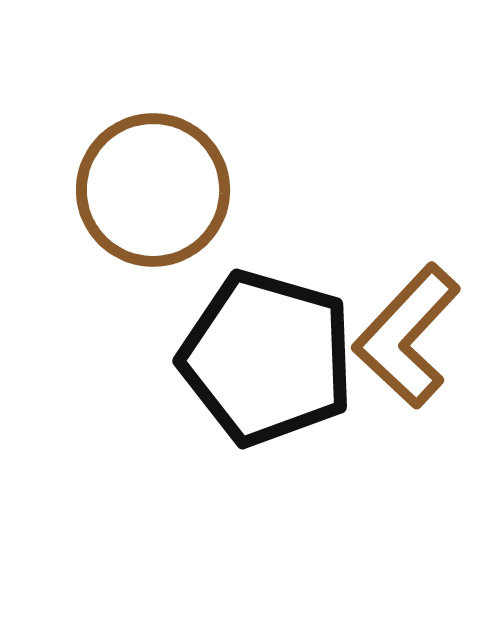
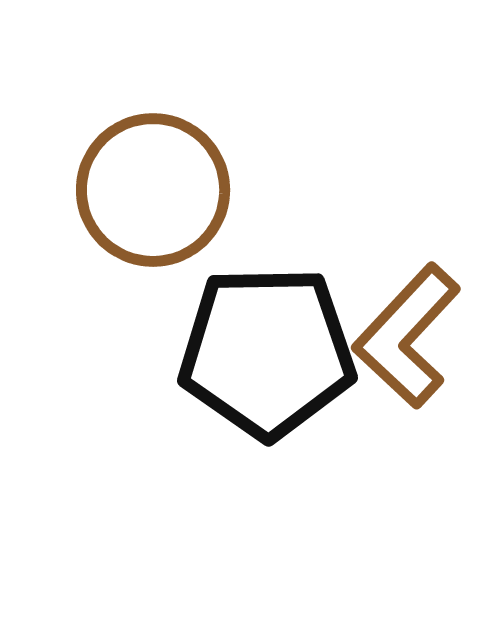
black pentagon: moved 6 px up; rotated 17 degrees counterclockwise
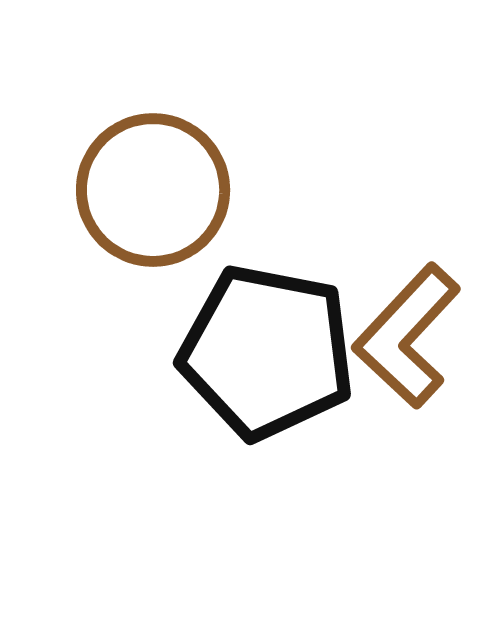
black pentagon: rotated 12 degrees clockwise
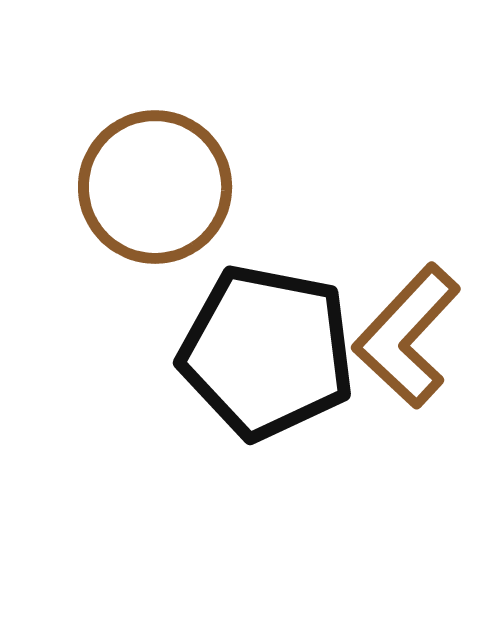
brown circle: moved 2 px right, 3 px up
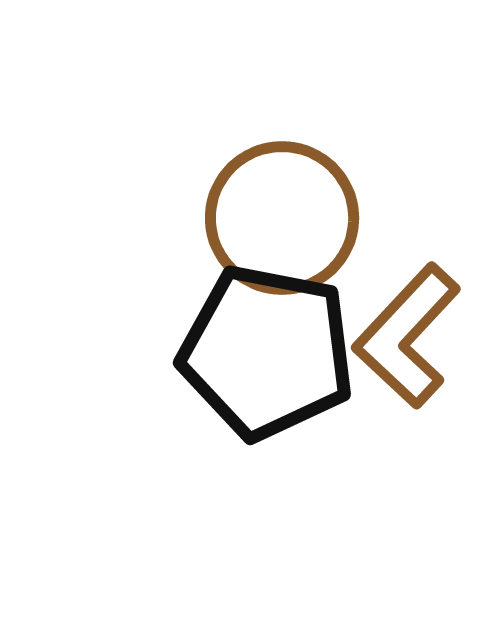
brown circle: moved 127 px right, 31 px down
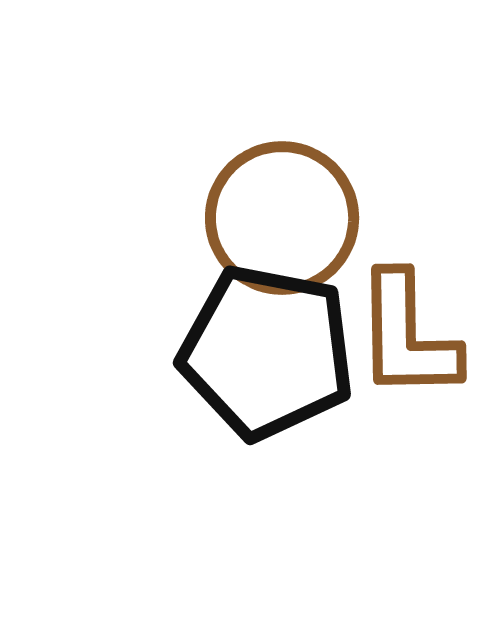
brown L-shape: rotated 44 degrees counterclockwise
